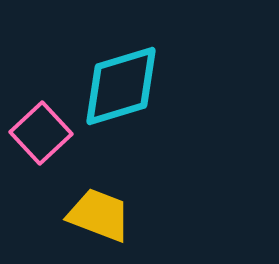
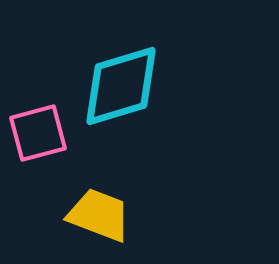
pink square: moved 3 px left; rotated 28 degrees clockwise
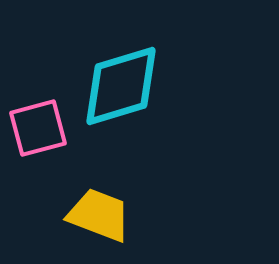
pink square: moved 5 px up
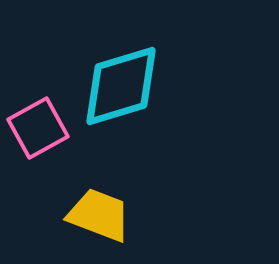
pink square: rotated 14 degrees counterclockwise
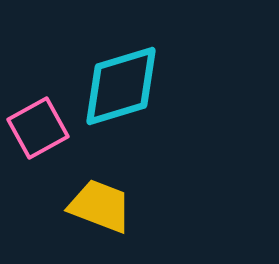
yellow trapezoid: moved 1 px right, 9 px up
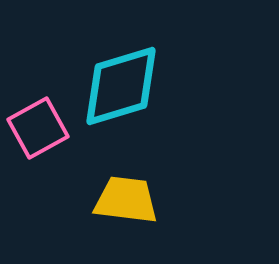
yellow trapezoid: moved 26 px right, 6 px up; rotated 14 degrees counterclockwise
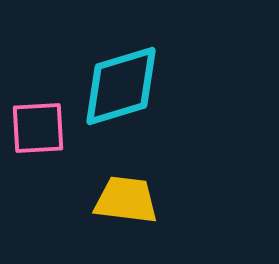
pink square: rotated 26 degrees clockwise
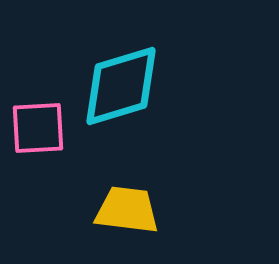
yellow trapezoid: moved 1 px right, 10 px down
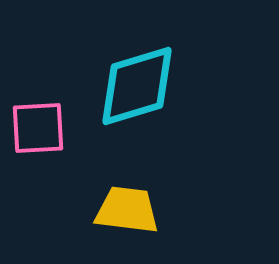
cyan diamond: moved 16 px right
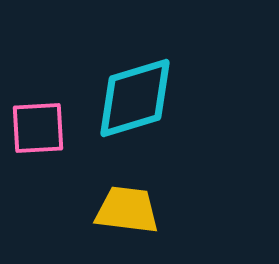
cyan diamond: moved 2 px left, 12 px down
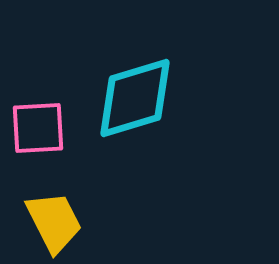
yellow trapezoid: moved 73 px left, 12 px down; rotated 56 degrees clockwise
